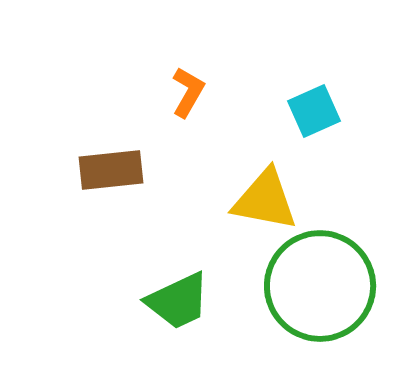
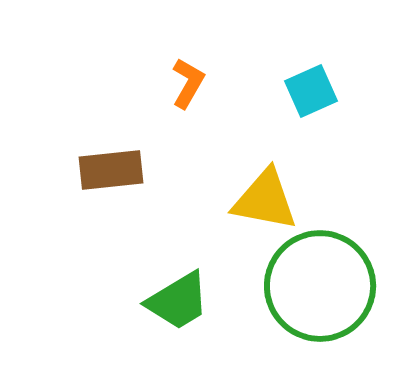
orange L-shape: moved 9 px up
cyan square: moved 3 px left, 20 px up
green trapezoid: rotated 6 degrees counterclockwise
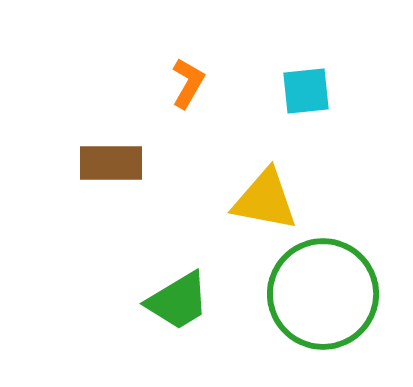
cyan square: moved 5 px left; rotated 18 degrees clockwise
brown rectangle: moved 7 px up; rotated 6 degrees clockwise
green circle: moved 3 px right, 8 px down
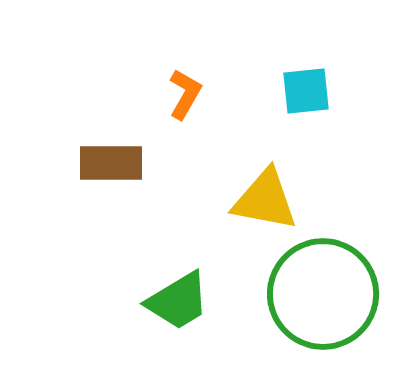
orange L-shape: moved 3 px left, 11 px down
